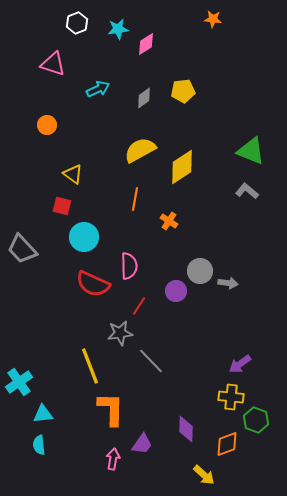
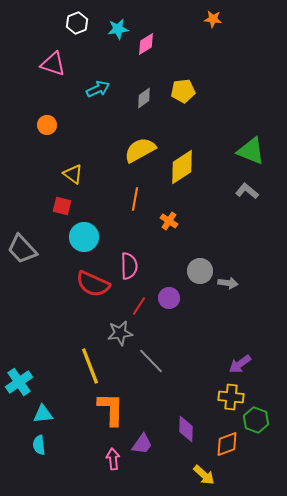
purple circle: moved 7 px left, 7 px down
pink arrow: rotated 15 degrees counterclockwise
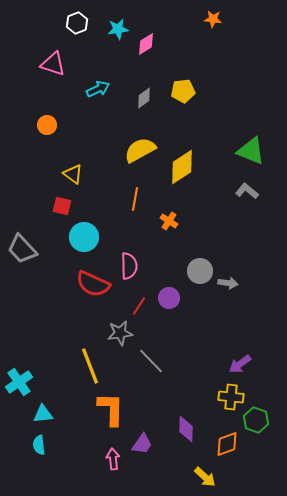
yellow arrow: moved 1 px right, 2 px down
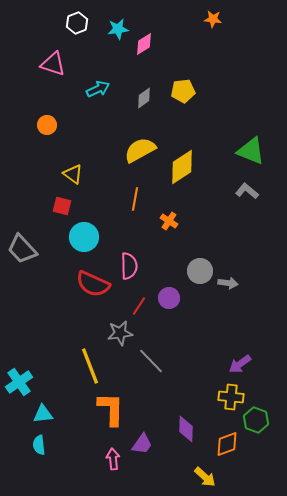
pink diamond: moved 2 px left
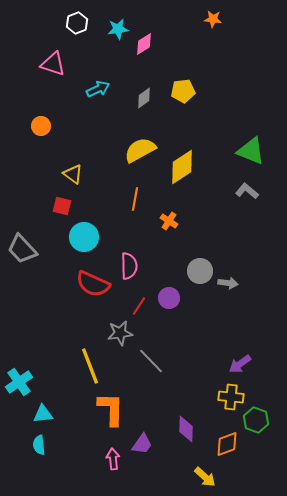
orange circle: moved 6 px left, 1 px down
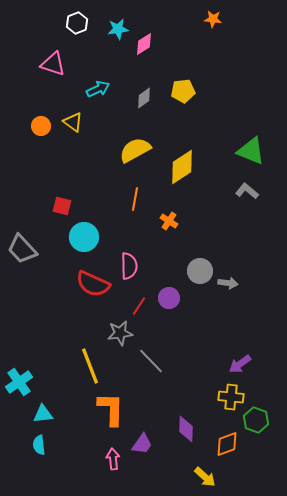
yellow semicircle: moved 5 px left
yellow triangle: moved 52 px up
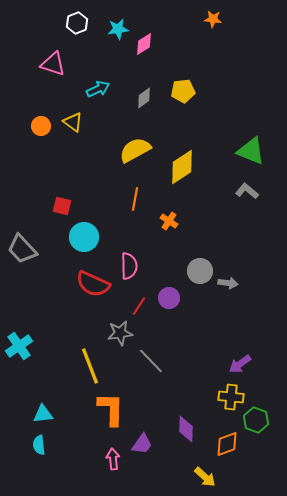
cyan cross: moved 36 px up
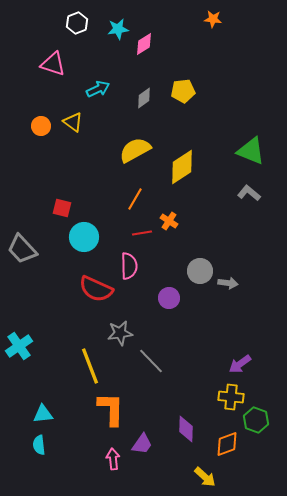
gray L-shape: moved 2 px right, 2 px down
orange line: rotated 20 degrees clockwise
red square: moved 2 px down
red semicircle: moved 3 px right, 5 px down
red line: moved 3 px right, 73 px up; rotated 48 degrees clockwise
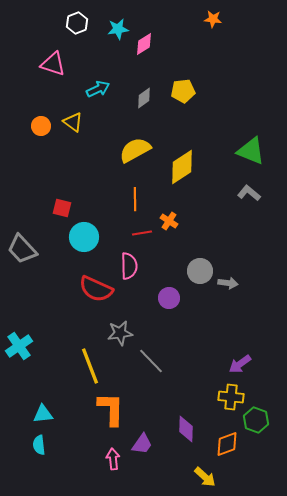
orange line: rotated 30 degrees counterclockwise
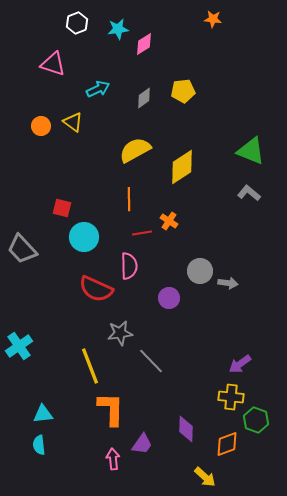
orange line: moved 6 px left
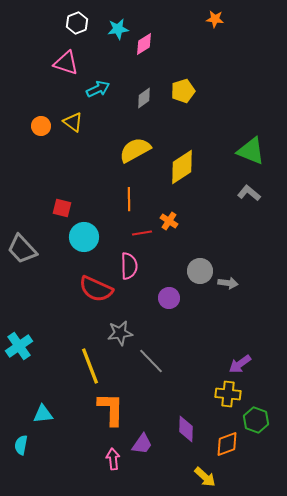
orange star: moved 2 px right
pink triangle: moved 13 px right, 1 px up
yellow pentagon: rotated 10 degrees counterclockwise
yellow cross: moved 3 px left, 3 px up
cyan semicircle: moved 18 px left; rotated 18 degrees clockwise
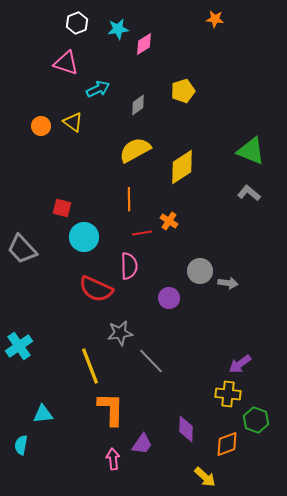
gray diamond: moved 6 px left, 7 px down
